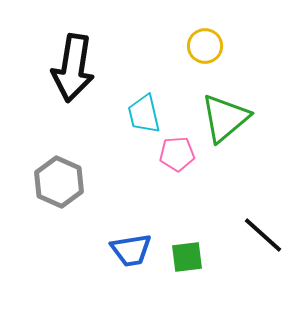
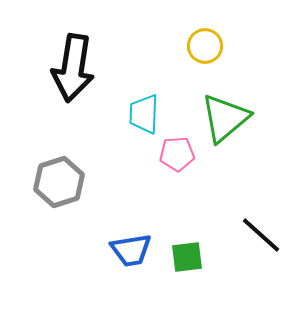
cyan trapezoid: rotated 15 degrees clockwise
gray hexagon: rotated 18 degrees clockwise
black line: moved 2 px left
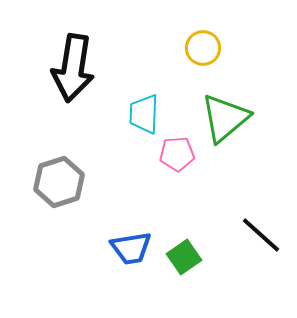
yellow circle: moved 2 px left, 2 px down
blue trapezoid: moved 2 px up
green square: moved 3 px left; rotated 28 degrees counterclockwise
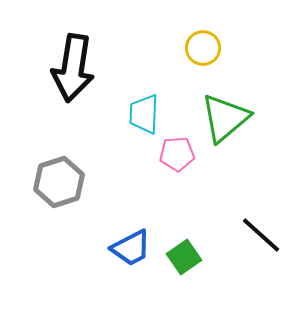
blue trapezoid: rotated 18 degrees counterclockwise
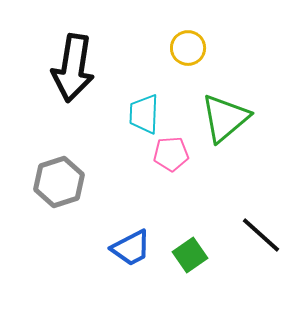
yellow circle: moved 15 px left
pink pentagon: moved 6 px left
green square: moved 6 px right, 2 px up
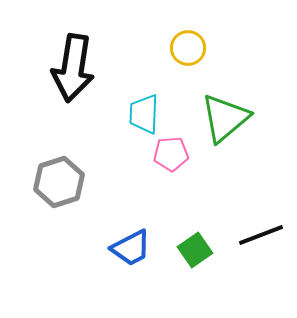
black line: rotated 63 degrees counterclockwise
green square: moved 5 px right, 5 px up
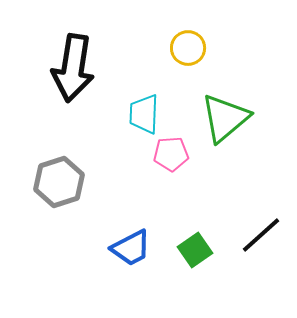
black line: rotated 21 degrees counterclockwise
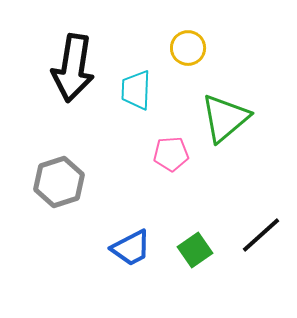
cyan trapezoid: moved 8 px left, 24 px up
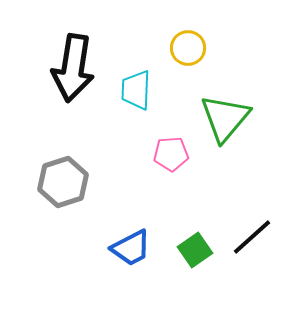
green triangle: rotated 10 degrees counterclockwise
gray hexagon: moved 4 px right
black line: moved 9 px left, 2 px down
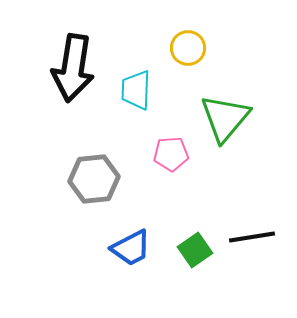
gray hexagon: moved 31 px right, 3 px up; rotated 12 degrees clockwise
black line: rotated 33 degrees clockwise
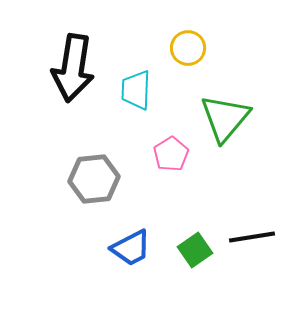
pink pentagon: rotated 28 degrees counterclockwise
